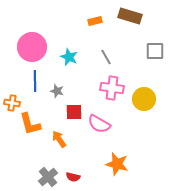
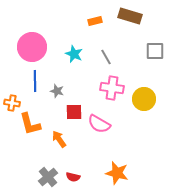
cyan star: moved 5 px right, 3 px up
orange star: moved 9 px down
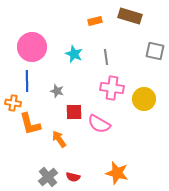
gray square: rotated 12 degrees clockwise
gray line: rotated 21 degrees clockwise
blue line: moved 8 px left
orange cross: moved 1 px right
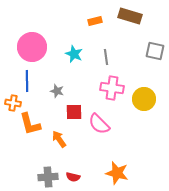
pink semicircle: rotated 15 degrees clockwise
gray cross: rotated 36 degrees clockwise
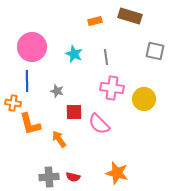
gray cross: moved 1 px right
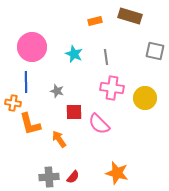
blue line: moved 1 px left, 1 px down
yellow circle: moved 1 px right, 1 px up
red semicircle: rotated 64 degrees counterclockwise
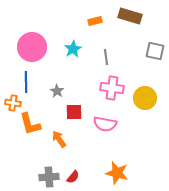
cyan star: moved 1 px left, 5 px up; rotated 18 degrees clockwise
gray star: rotated 16 degrees clockwise
pink semicircle: moved 6 px right; rotated 35 degrees counterclockwise
